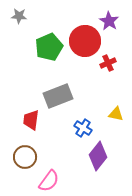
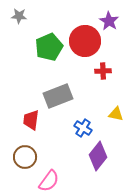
red cross: moved 5 px left, 8 px down; rotated 21 degrees clockwise
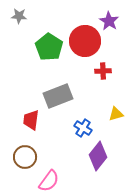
green pentagon: rotated 16 degrees counterclockwise
yellow triangle: rotated 28 degrees counterclockwise
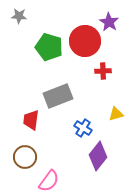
purple star: moved 1 px down
green pentagon: rotated 16 degrees counterclockwise
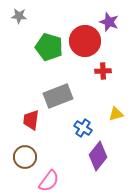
purple star: rotated 12 degrees counterclockwise
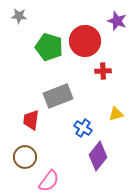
purple star: moved 8 px right, 1 px up
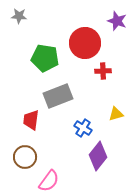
red circle: moved 2 px down
green pentagon: moved 4 px left, 11 px down; rotated 8 degrees counterclockwise
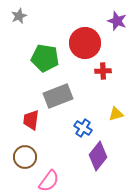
gray star: rotated 28 degrees counterclockwise
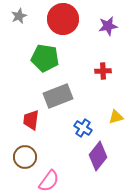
purple star: moved 9 px left, 5 px down; rotated 30 degrees counterclockwise
red circle: moved 22 px left, 24 px up
yellow triangle: moved 3 px down
